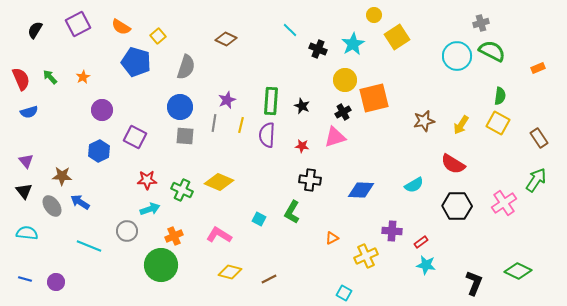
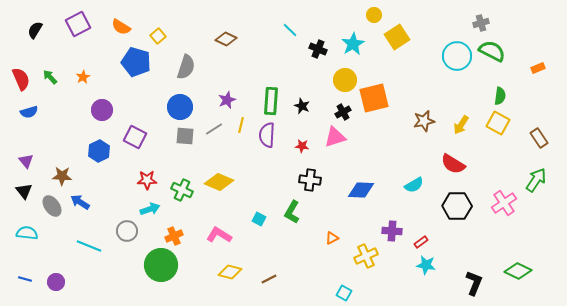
gray line at (214, 123): moved 6 px down; rotated 48 degrees clockwise
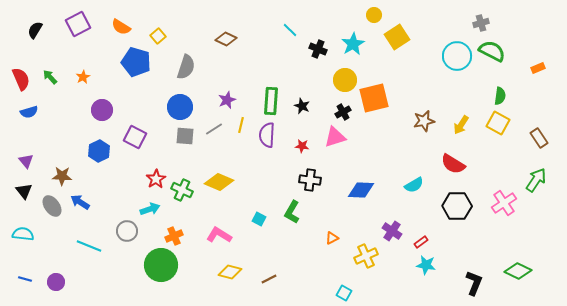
red star at (147, 180): moved 9 px right, 1 px up; rotated 30 degrees counterclockwise
purple cross at (392, 231): rotated 30 degrees clockwise
cyan semicircle at (27, 233): moved 4 px left, 1 px down
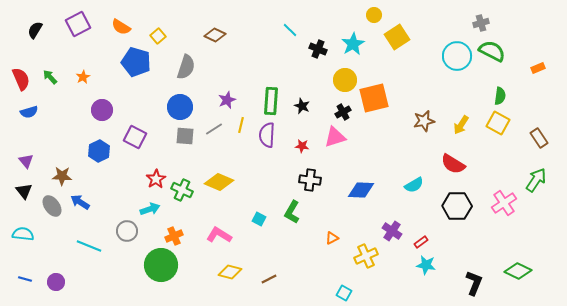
brown diamond at (226, 39): moved 11 px left, 4 px up
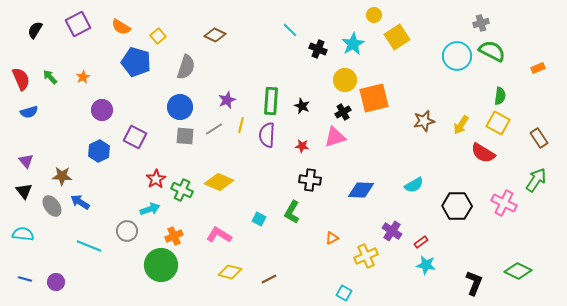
red semicircle at (453, 164): moved 30 px right, 11 px up
pink cross at (504, 203): rotated 30 degrees counterclockwise
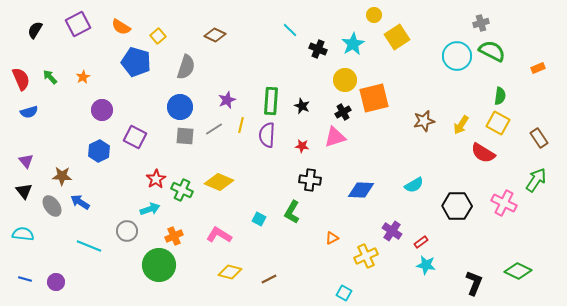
green circle at (161, 265): moved 2 px left
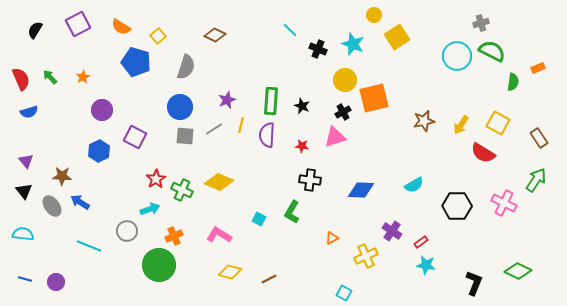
cyan star at (353, 44): rotated 20 degrees counterclockwise
green semicircle at (500, 96): moved 13 px right, 14 px up
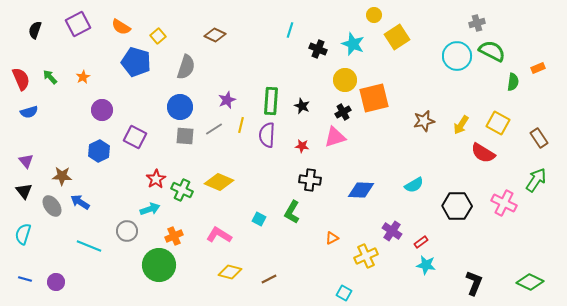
gray cross at (481, 23): moved 4 px left
black semicircle at (35, 30): rotated 12 degrees counterclockwise
cyan line at (290, 30): rotated 63 degrees clockwise
cyan semicircle at (23, 234): rotated 80 degrees counterclockwise
green diamond at (518, 271): moved 12 px right, 11 px down
